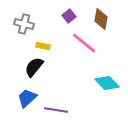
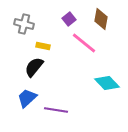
purple square: moved 3 px down
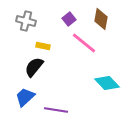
gray cross: moved 2 px right, 3 px up
blue trapezoid: moved 2 px left, 1 px up
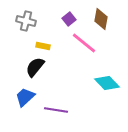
black semicircle: moved 1 px right
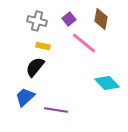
gray cross: moved 11 px right
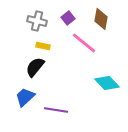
purple square: moved 1 px left, 1 px up
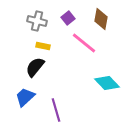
purple line: rotated 65 degrees clockwise
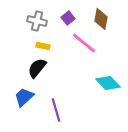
black semicircle: moved 2 px right, 1 px down
cyan diamond: moved 1 px right
blue trapezoid: moved 1 px left
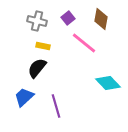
purple line: moved 4 px up
